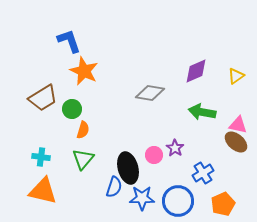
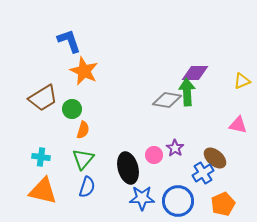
purple diamond: moved 1 px left, 2 px down; rotated 24 degrees clockwise
yellow triangle: moved 6 px right, 5 px down; rotated 12 degrees clockwise
gray diamond: moved 17 px right, 7 px down
green arrow: moved 15 px left, 20 px up; rotated 76 degrees clockwise
brown ellipse: moved 21 px left, 16 px down
blue semicircle: moved 27 px left
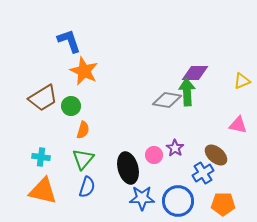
green circle: moved 1 px left, 3 px up
brown ellipse: moved 1 px right, 3 px up
orange pentagon: rotated 25 degrees clockwise
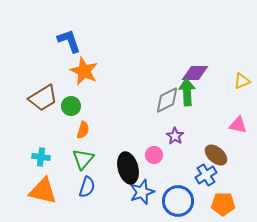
gray diamond: rotated 36 degrees counterclockwise
purple star: moved 12 px up
blue cross: moved 3 px right, 2 px down
blue star: moved 6 px up; rotated 20 degrees counterclockwise
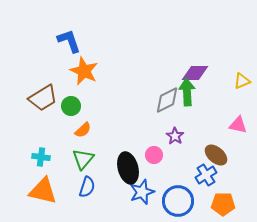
orange semicircle: rotated 30 degrees clockwise
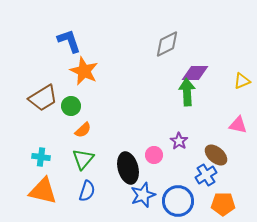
gray diamond: moved 56 px up
purple star: moved 4 px right, 5 px down
blue semicircle: moved 4 px down
blue star: moved 1 px right, 3 px down
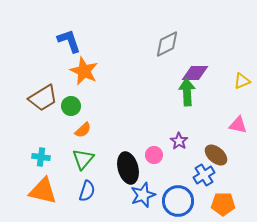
blue cross: moved 2 px left
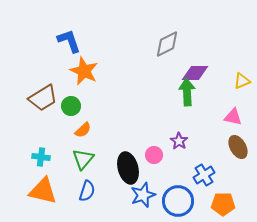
pink triangle: moved 5 px left, 8 px up
brown ellipse: moved 22 px right, 8 px up; rotated 20 degrees clockwise
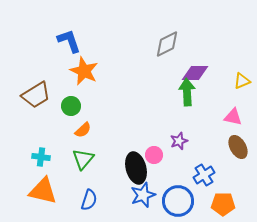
brown trapezoid: moved 7 px left, 3 px up
purple star: rotated 18 degrees clockwise
black ellipse: moved 8 px right
blue semicircle: moved 2 px right, 9 px down
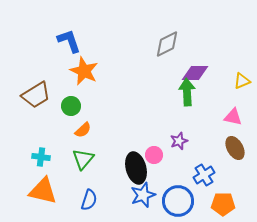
brown ellipse: moved 3 px left, 1 px down
